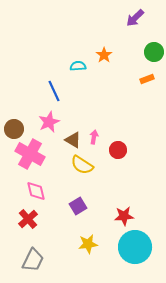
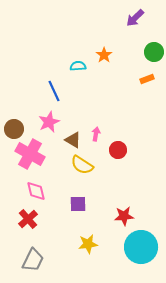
pink arrow: moved 2 px right, 3 px up
purple square: moved 2 px up; rotated 30 degrees clockwise
cyan circle: moved 6 px right
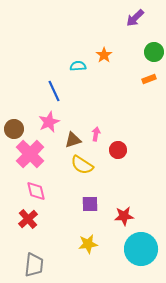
orange rectangle: moved 2 px right
brown triangle: rotated 48 degrees counterclockwise
pink cross: rotated 16 degrees clockwise
purple square: moved 12 px right
cyan circle: moved 2 px down
gray trapezoid: moved 1 px right, 5 px down; rotated 20 degrees counterclockwise
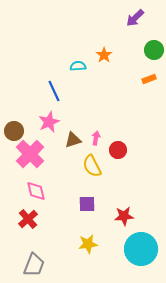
green circle: moved 2 px up
brown circle: moved 2 px down
pink arrow: moved 4 px down
yellow semicircle: moved 10 px right, 1 px down; rotated 30 degrees clockwise
purple square: moved 3 px left
gray trapezoid: rotated 15 degrees clockwise
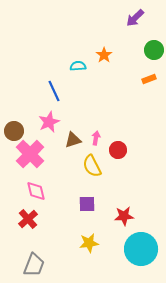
yellow star: moved 1 px right, 1 px up
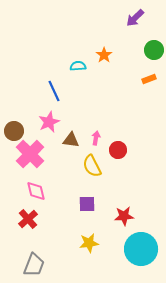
brown triangle: moved 2 px left; rotated 24 degrees clockwise
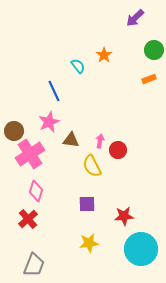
cyan semicircle: rotated 56 degrees clockwise
pink arrow: moved 4 px right, 3 px down
pink cross: rotated 12 degrees clockwise
pink diamond: rotated 30 degrees clockwise
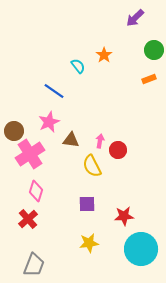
blue line: rotated 30 degrees counterclockwise
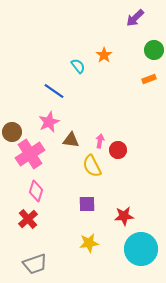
brown circle: moved 2 px left, 1 px down
gray trapezoid: moved 1 px right, 1 px up; rotated 50 degrees clockwise
